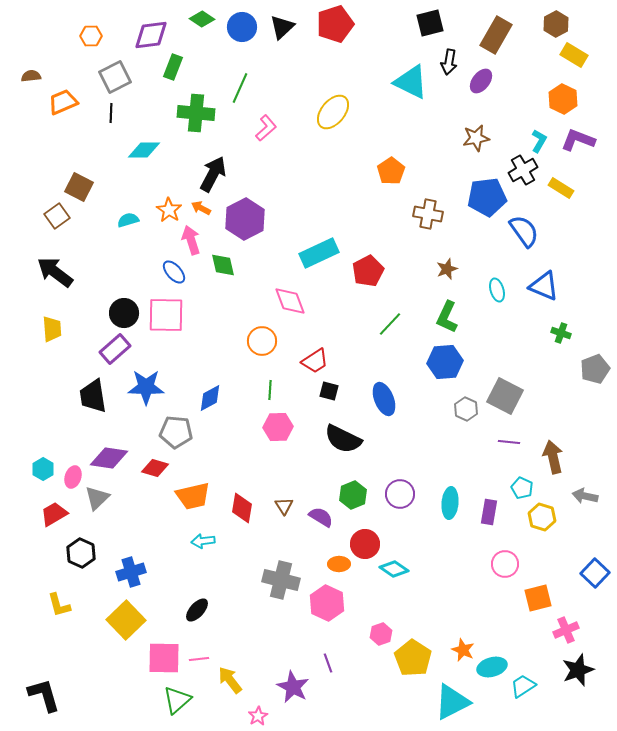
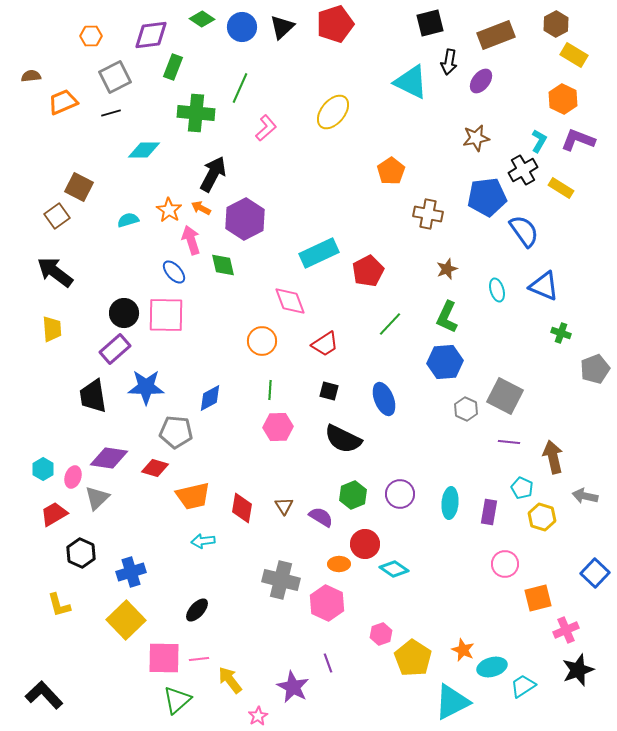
brown rectangle at (496, 35): rotated 39 degrees clockwise
black line at (111, 113): rotated 72 degrees clockwise
red trapezoid at (315, 361): moved 10 px right, 17 px up
black L-shape at (44, 695): rotated 27 degrees counterclockwise
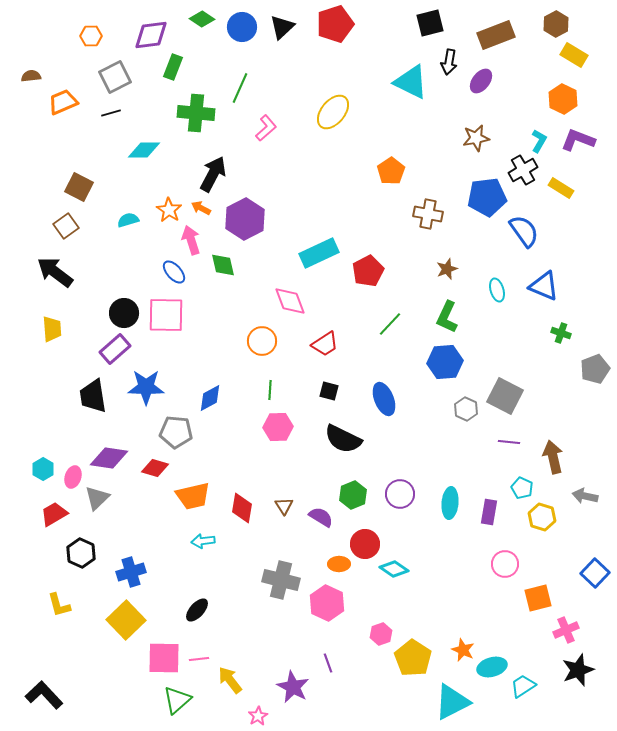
brown square at (57, 216): moved 9 px right, 10 px down
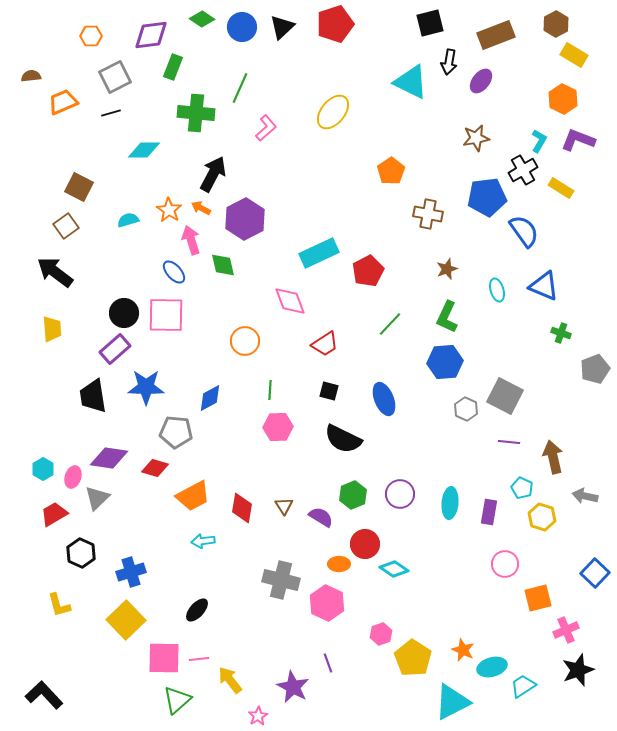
orange circle at (262, 341): moved 17 px left
orange trapezoid at (193, 496): rotated 15 degrees counterclockwise
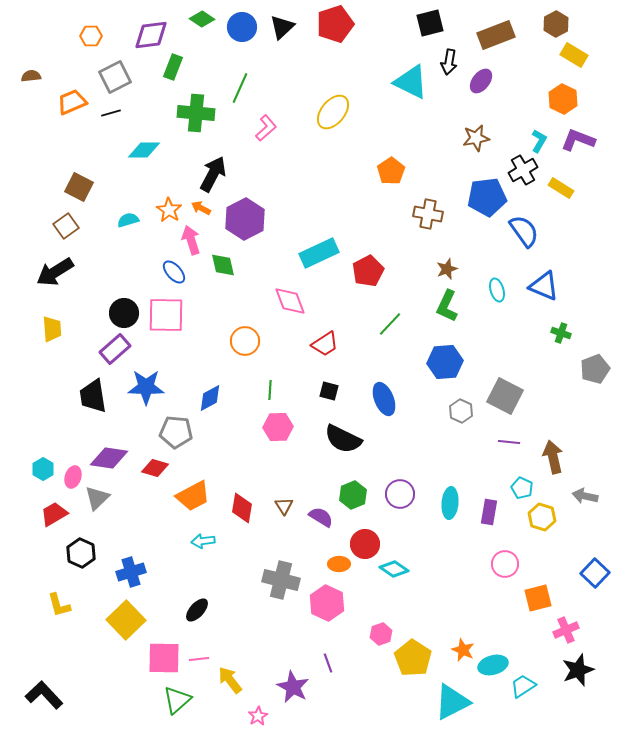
orange trapezoid at (63, 102): moved 9 px right
black arrow at (55, 272): rotated 69 degrees counterclockwise
green L-shape at (447, 317): moved 11 px up
gray hexagon at (466, 409): moved 5 px left, 2 px down
cyan ellipse at (492, 667): moved 1 px right, 2 px up
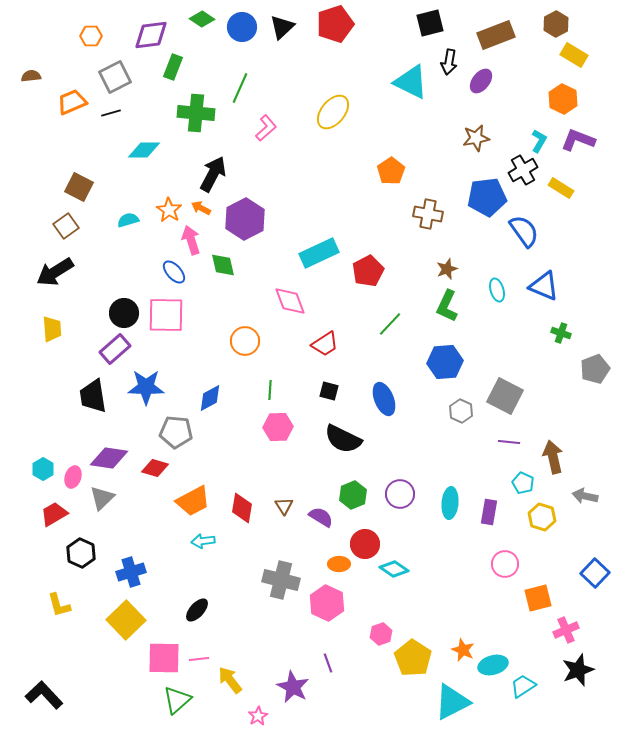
cyan pentagon at (522, 488): moved 1 px right, 5 px up
orange trapezoid at (193, 496): moved 5 px down
gray triangle at (97, 498): moved 5 px right
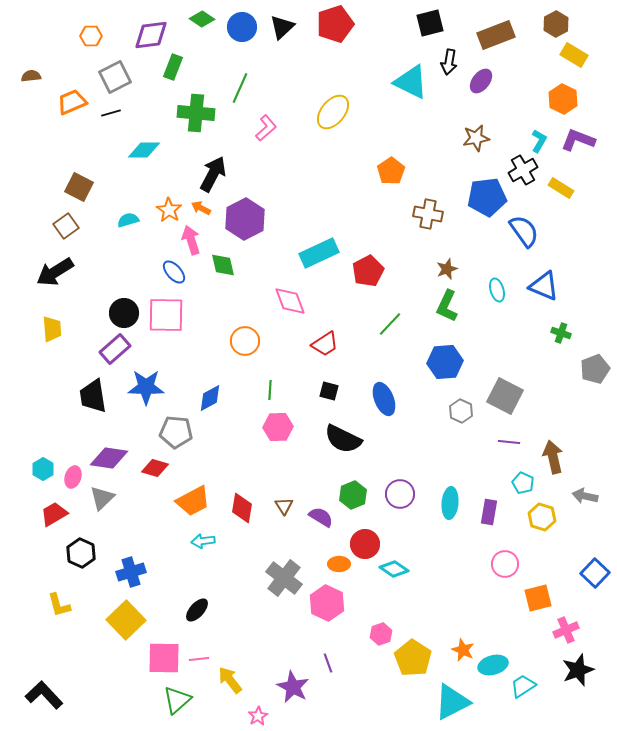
gray cross at (281, 580): moved 3 px right, 2 px up; rotated 24 degrees clockwise
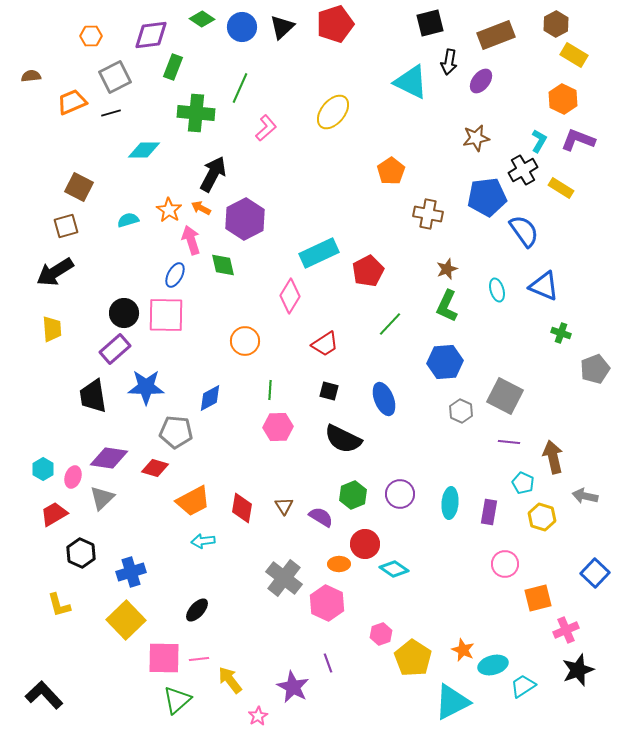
brown square at (66, 226): rotated 20 degrees clockwise
blue ellipse at (174, 272): moved 1 px right, 3 px down; rotated 70 degrees clockwise
pink diamond at (290, 301): moved 5 px up; rotated 52 degrees clockwise
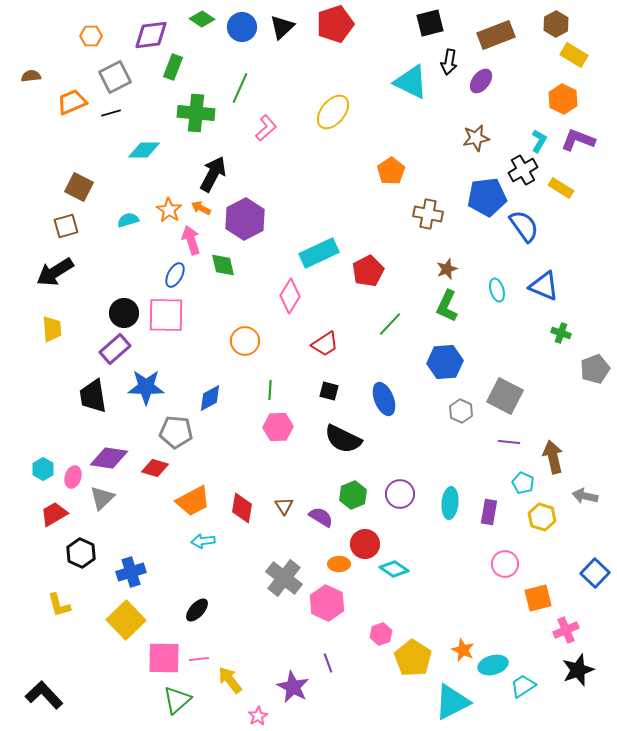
blue semicircle at (524, 231): moved 5 px up
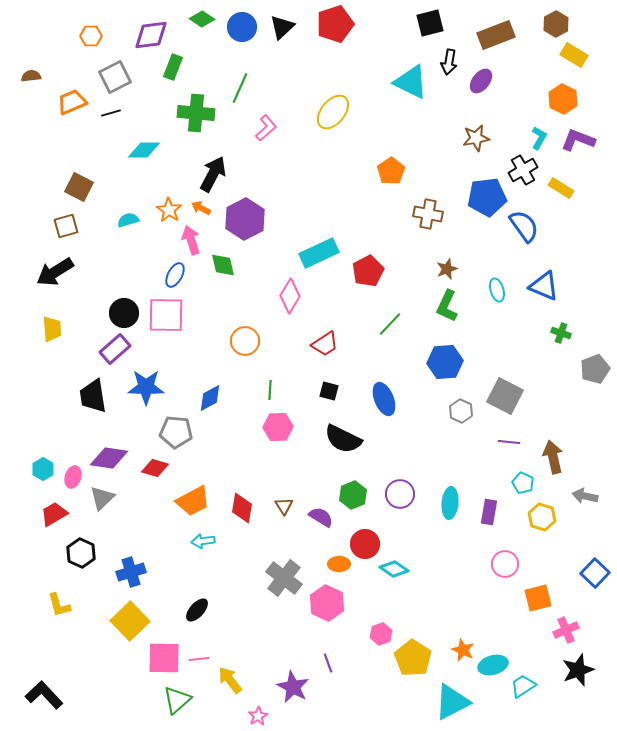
cyan L-shape at (539, 141): moved 3 px up
yellow square at (126, 620): moved 4 px right, 1 px down
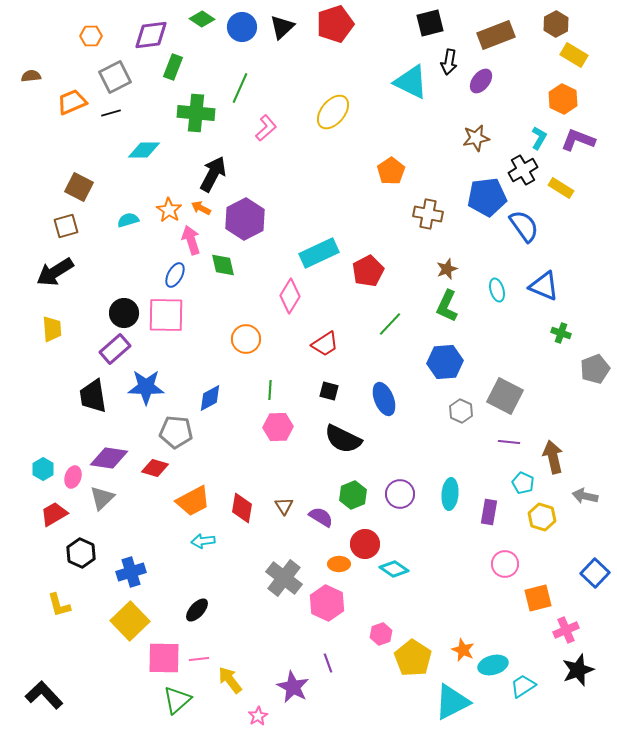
orange circle at (245, 341): moved 1 px right, 2 px up
cyan ellipse at (450, 503): moved 9 px up
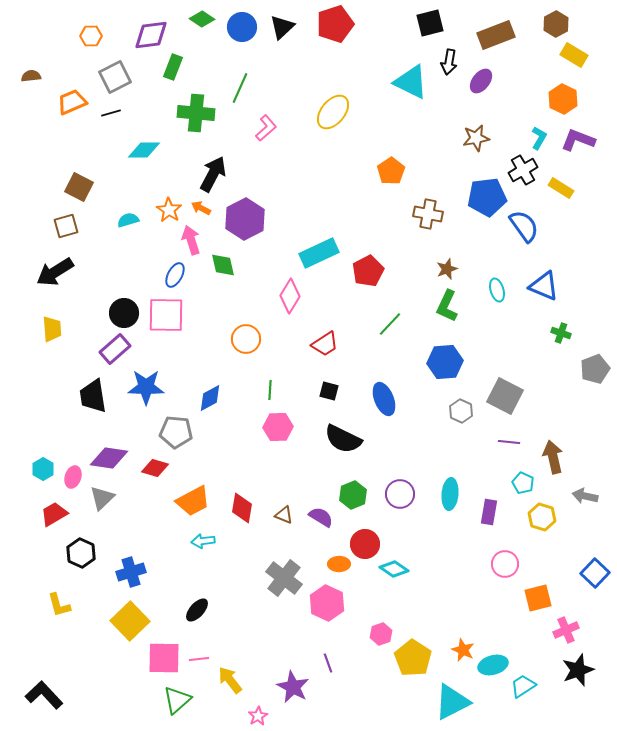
brown triangle at (284, 506): moved 9 px down; rotated 36 degrees counterclockwise
